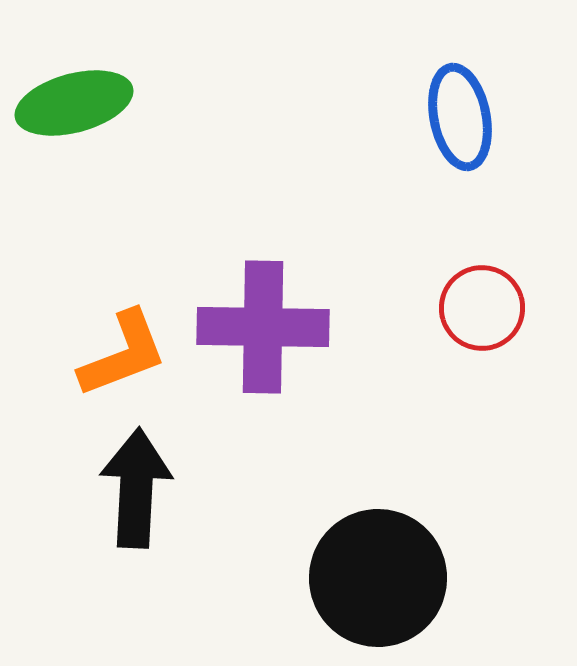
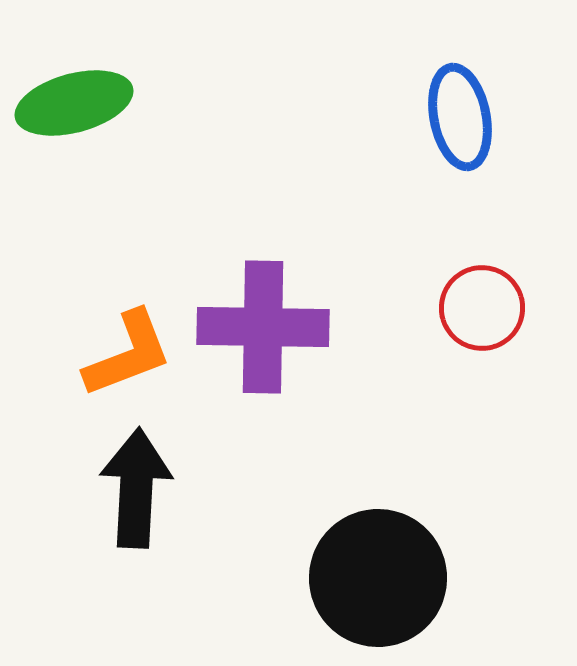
orange L-shape: moved 5 px right
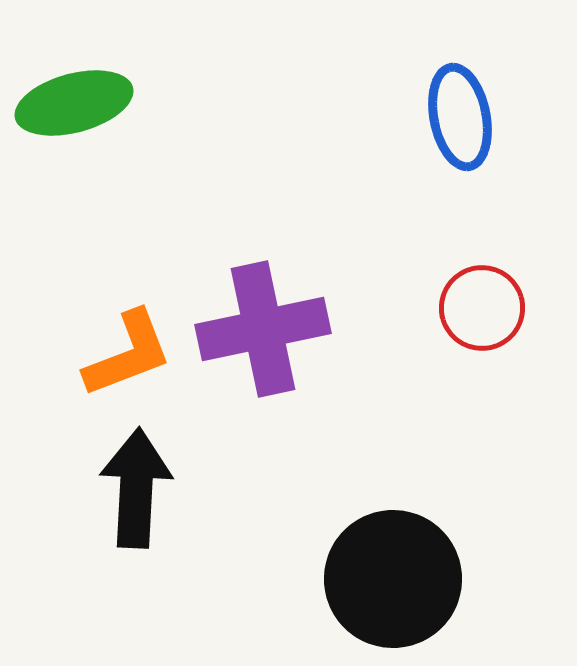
purple cross: moved 2 px down; rotated 13 degrees counterclockwise
black circle: moved 15 px right, 1 px down
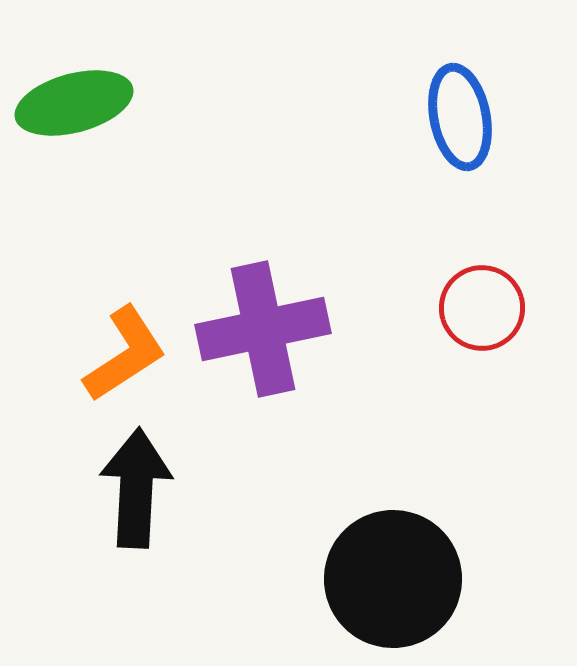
orange L-shape: moved 3 px left; rotated 12 degrees counterclockwise
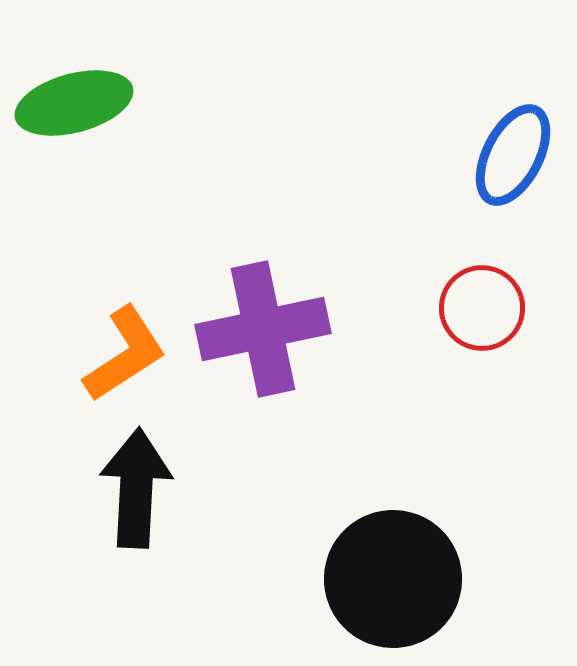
blue ellipse: moved 53 px right, 38 px down; rotated 38 degrees clockwise
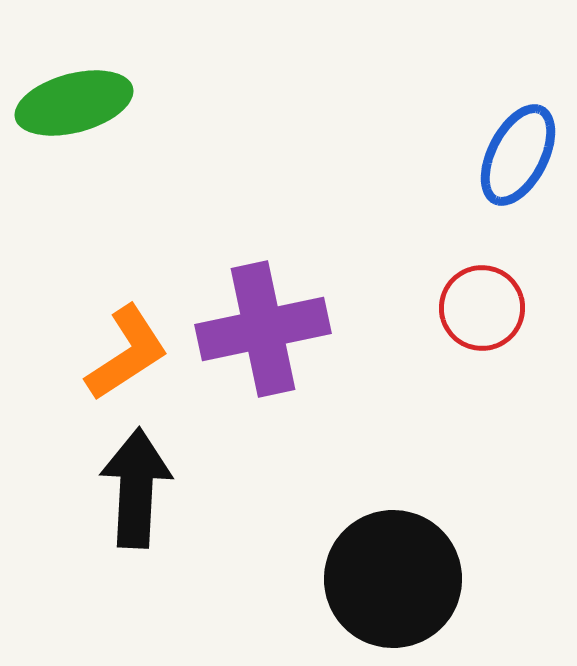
blue ellipse: moved 5 px right
orange L-shape: moved 2 px right, 1 px up
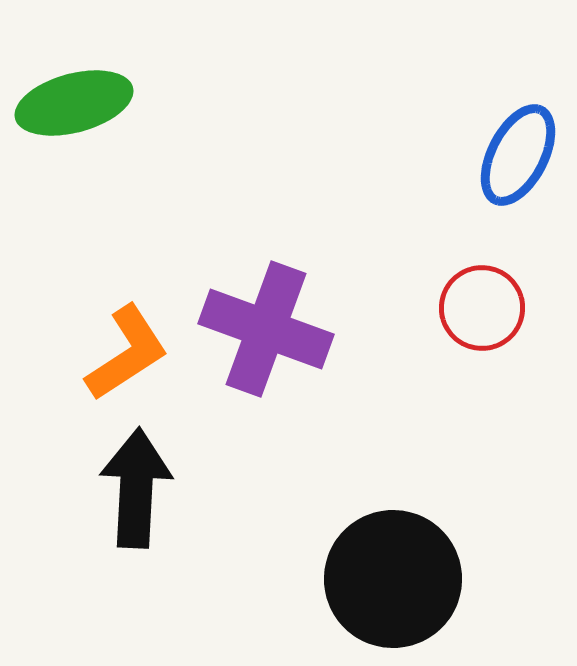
purple cross: moved 3 px right; rotated 32 degrees clockwise
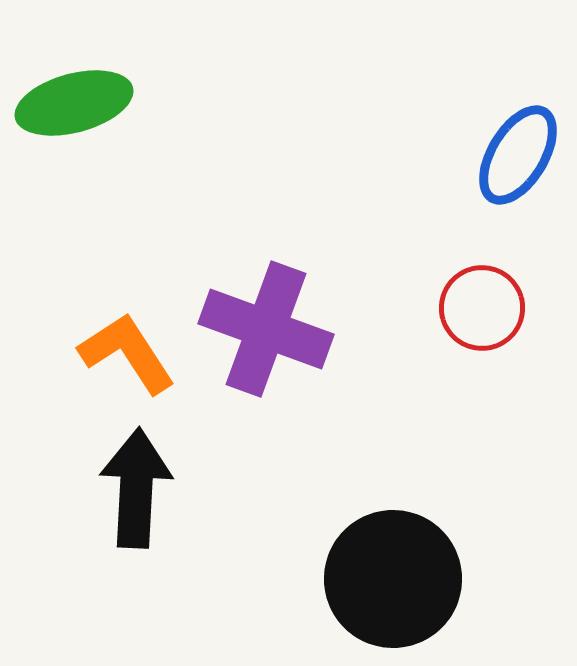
blue ellipse: rotated 4 degrees clockwise
orange L-shape: rotated 90 degrees counterclockwise
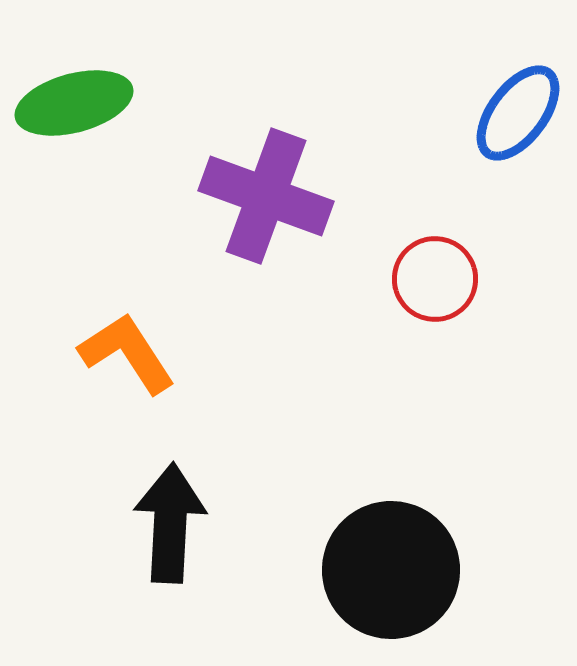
blue ellipse: moved 42 px up; rotated 6 degrees clockwise
red circle: moved 47 px left, 29 px up
purple cross: moved 133 px up
black arrow: moved 34 px right, 35 px down
black circle: moved 2 px left, 9 px up
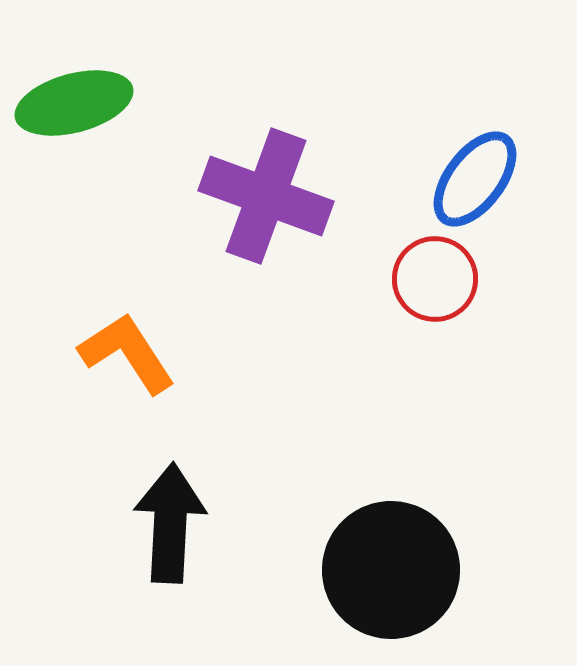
blue ellipse: moved 43 px left, 66 px down
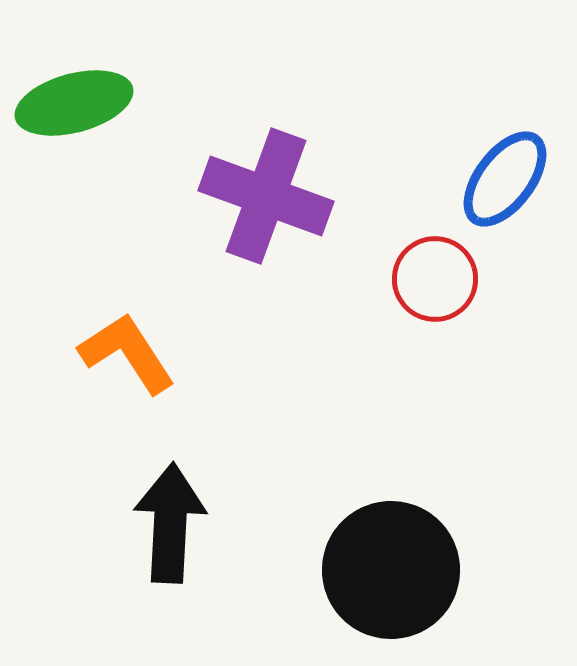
blue ellipse: moved 30 px right
